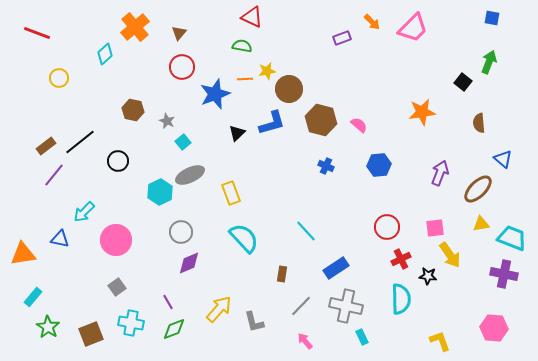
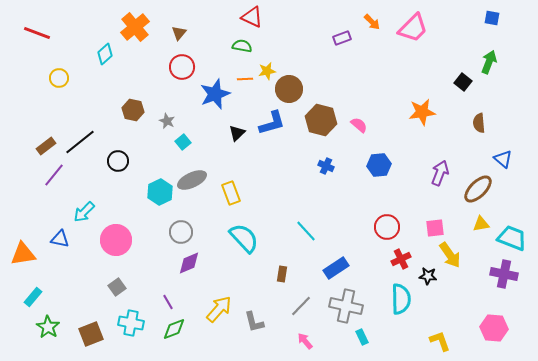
gray ellipse at (190, 175): moved 2 px right, 5 px down
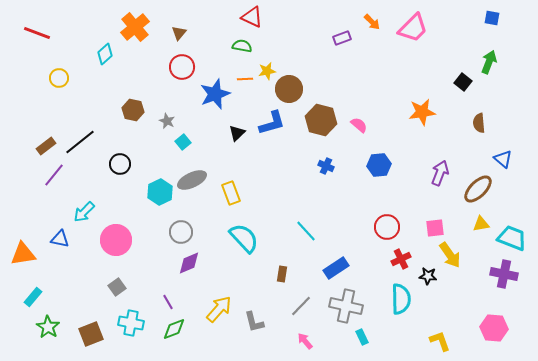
black circle at (118, 161): moved 2 px right, 3 px down
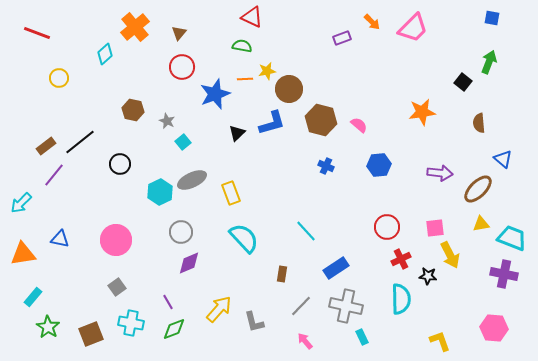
purple arrow at (440, 173): rotated 75 degrees clockwise
cyan arrow at (84, 212): moved 63 px left, 9 px up
yellow arrow at (450, 255): rotated 8 degrees clockwise
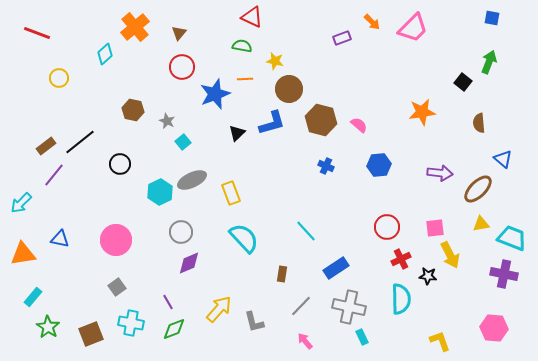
yellow star at (267, 71): moved 8 px right, 10 px up; rotated 24 degrees clockwise
gray cross at (346, 306): moved 3 px right, 1 px down
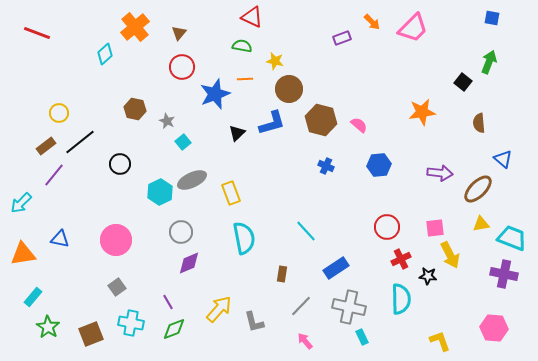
yellow circle at (59, 78): moved 35 px down
brown hexagon at (133, 110): moved 2 px right, 1 px up
cyan semicircle at (244, 238): rotated 32 degrees clockwise
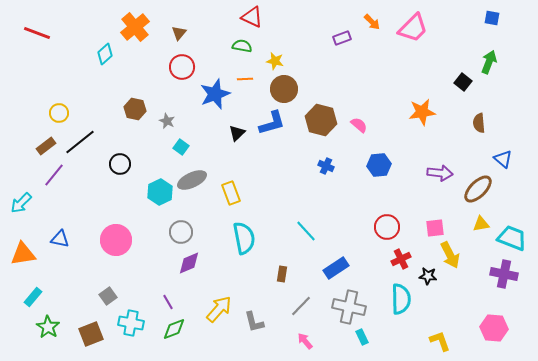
brown circle at (289, 89): moved 5 px left
cyan square at (183, 142): moved 2 px left, 5 px down; rotated 14 degrees counterclockwise
gray square at (117, 287): moved 9 px left, 9 px down
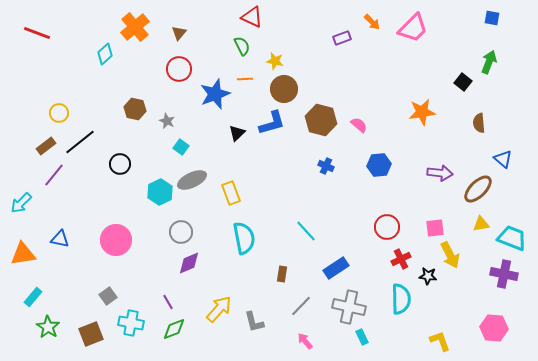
green semicircle at (242, 46): rotated 54 degrees clockwise
red circle at (182, 67): moved 3 px left, 2 px down
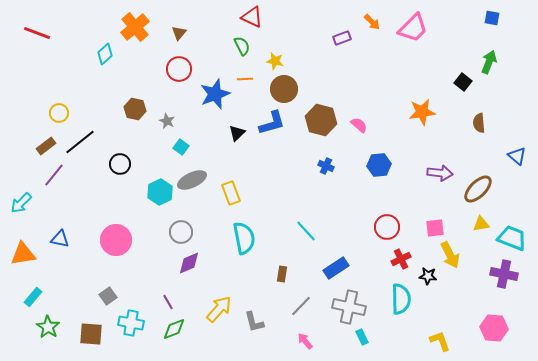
blue triangle at (503, 159): moved 14 px right, 3 px up
brown square at (91, 334): rotated 25 degrees clockwise
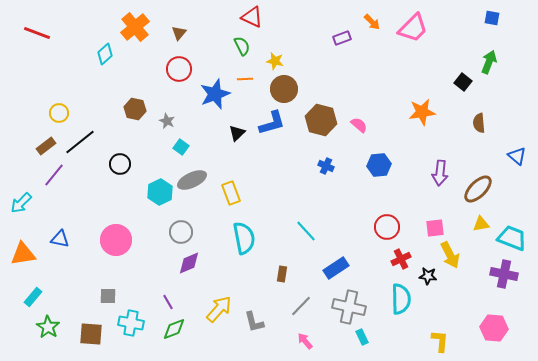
purple arrow at (440, 173): rotated 90 degrees clockwise
gray square at (108, 296): rotated 36 degrees clockwise
yellow L-shape at (440, 341): rotated 25 degrees clockwise
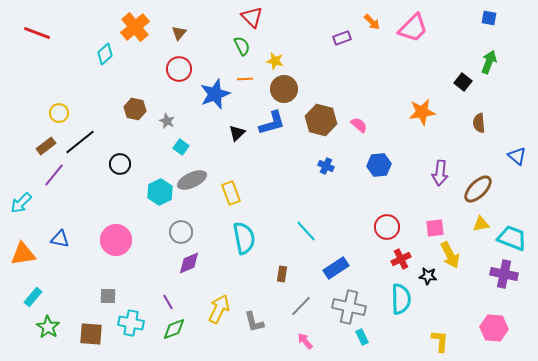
red triangle at (252, 17): rotated 20 degrees clockwise
blue square at (492, 18): moved 3 px left
yellow arrow at (219, 309): rotated 16 degrees counterclockwise
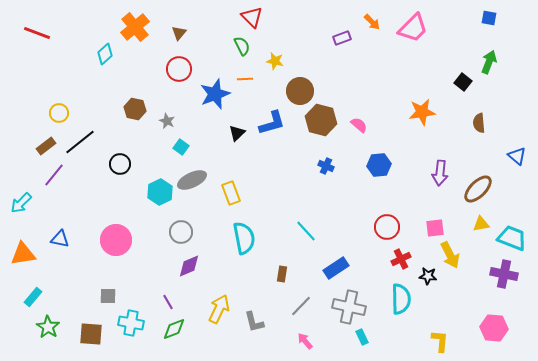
brown circle at (284, 89): moved 16 px right, 2 px down
purple diamond at (189, 263): moved 3 px down
